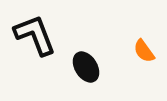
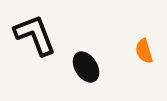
orange semicircle: rotated 20 degrees clockwise
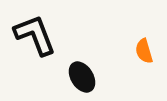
black ellipse: moved 4 px left, 10 px down
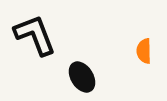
orange semicircle: rotated 15 degrees clockwise
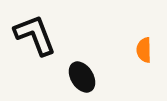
orange semicircle: moved 1 px up
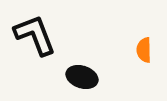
black ellipse: rotated 40 degrees counterclockwise
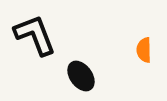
black ellipse: moved 1 px left, 1 px up; rotated 36 degrees clockwise
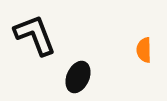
black ellipse: moved 3 px left, 1 px down; rotated 60 degrees clockwise
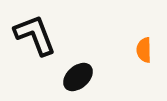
black ellipse: rotated 24 degrees clockwise
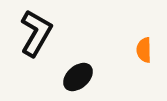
black L-shape: moved 1 px right, 2 px up; rotated 51 degrees clockwise
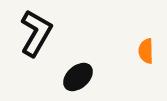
orange semicircle: moved 2 px right, 1 px down
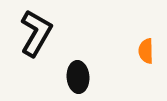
black ellipse: rotated 52 degrees counterclockwise
